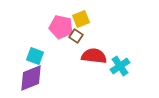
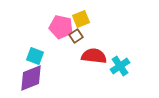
brown square: rotated 24 degrees clockwise
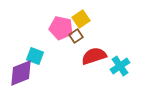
yellow square: rotated 12 degrees counterclockwise
pink pentagon: moved 1 px down
red semicircle: rotated 25 degrees counterclockwise
purple diamond: moved 10 px left, 5 px up
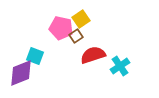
red semicircle: moved 1 px left, 1 px up
